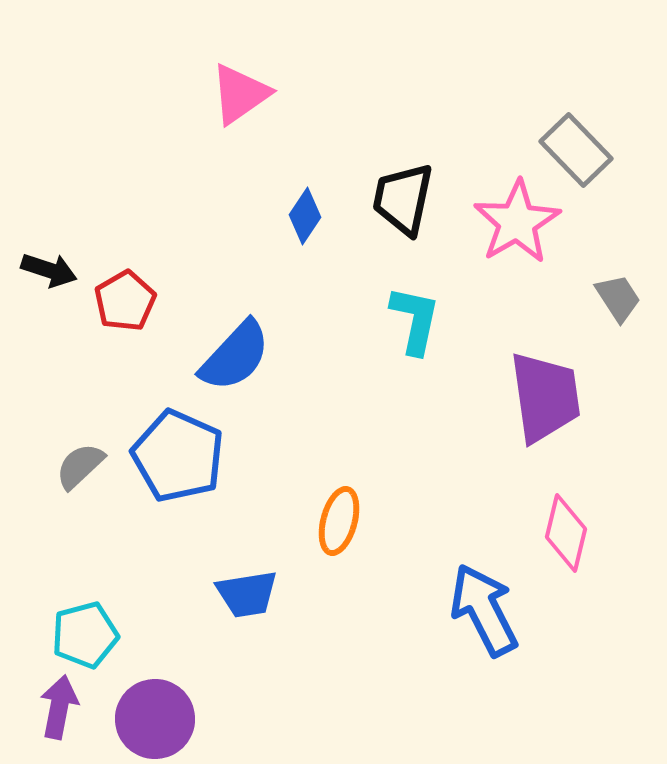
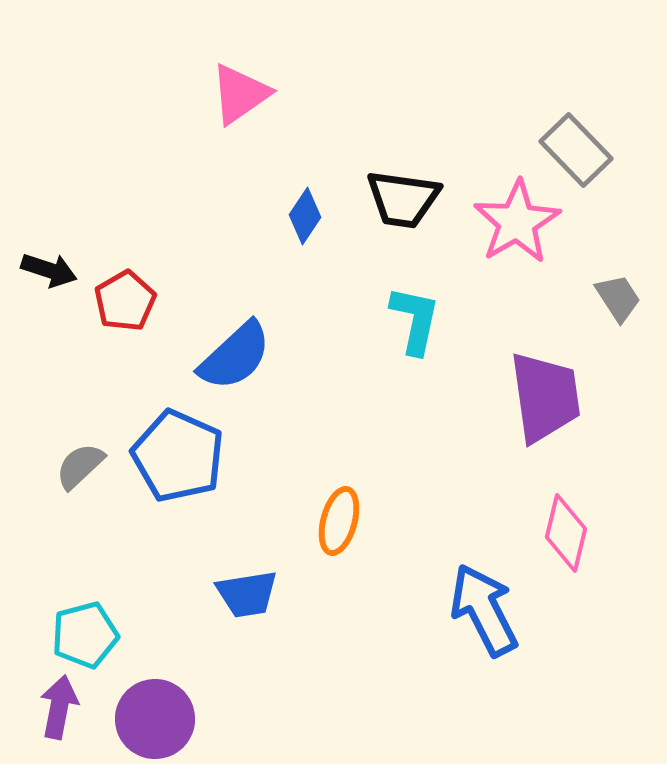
black trapezoid: rotated 94 degrees counterclockwise
blue semicircle: rotated 4 degrees clockwise
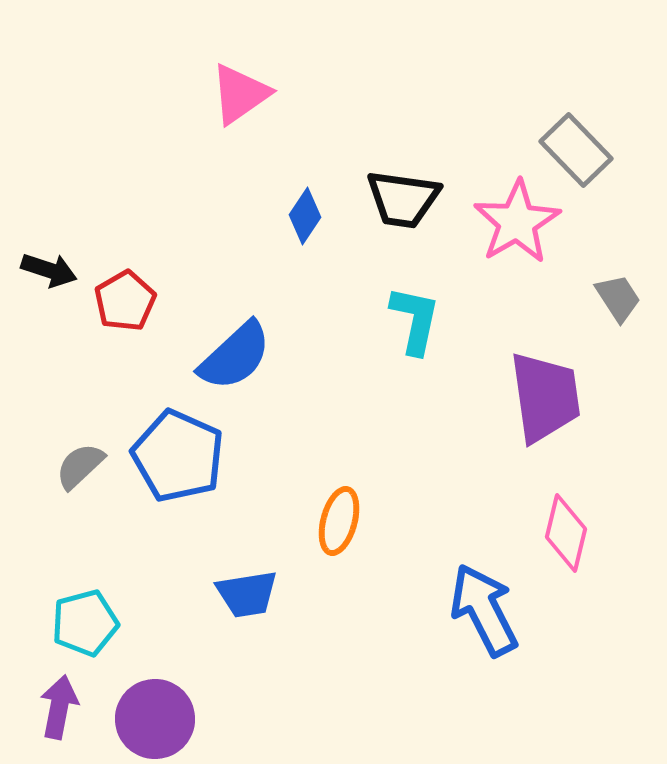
cyan pentagon: moved 12 px up
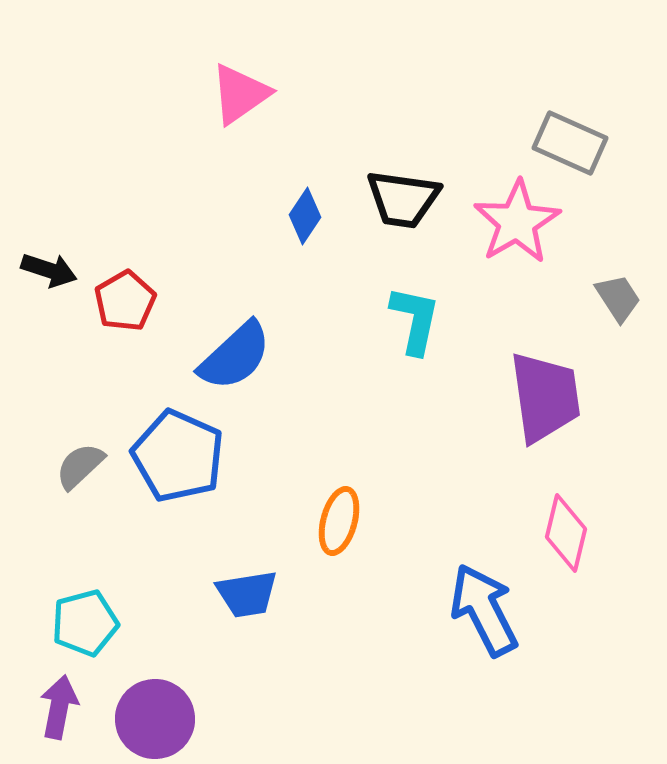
gray rectangle: moved 6 px left, 7 px up; rotated 22 degrees counterclockwise
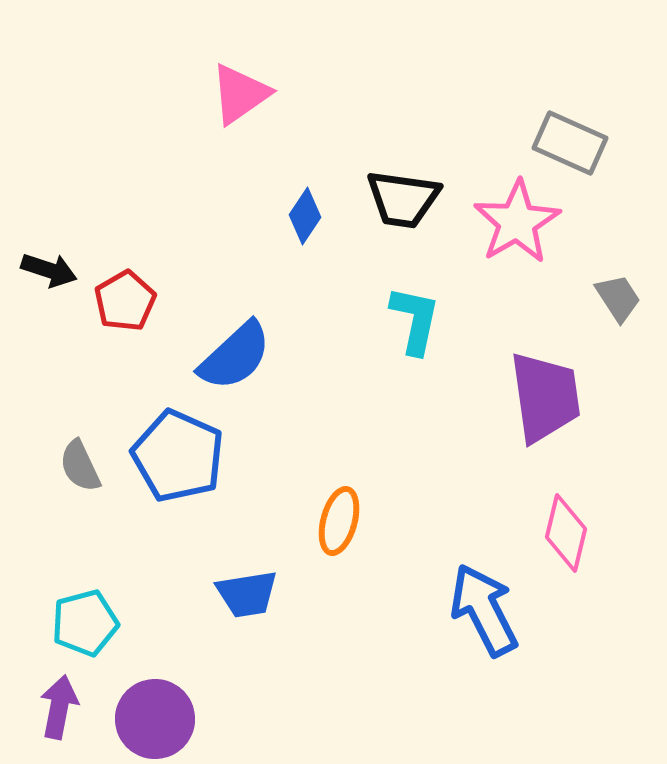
gray semicircle: rotated 72 degrees counterclockwise
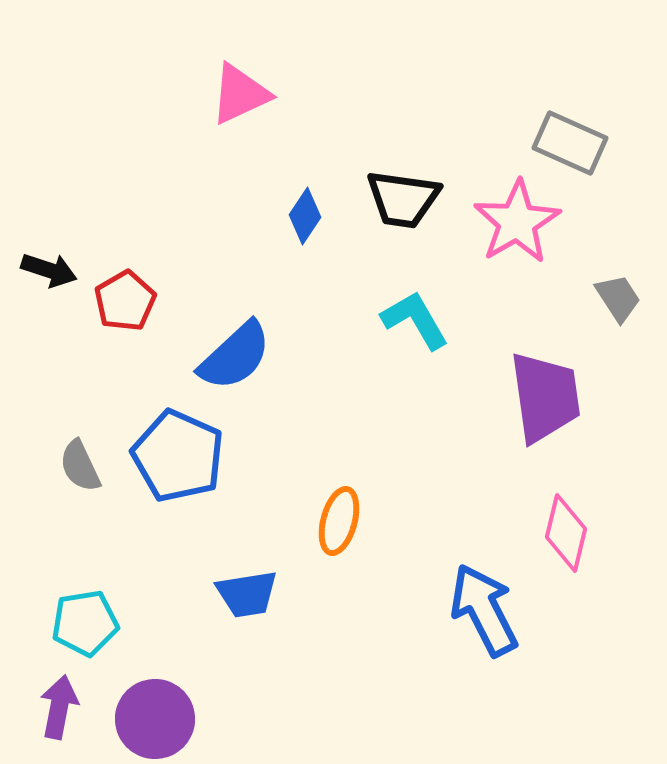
pink triangle: rotated 10 degrees clockwise
cyan L-shape: rotated 42 degrees counterclockwise
cyan pentagon: rotated 6 degrees clockwise
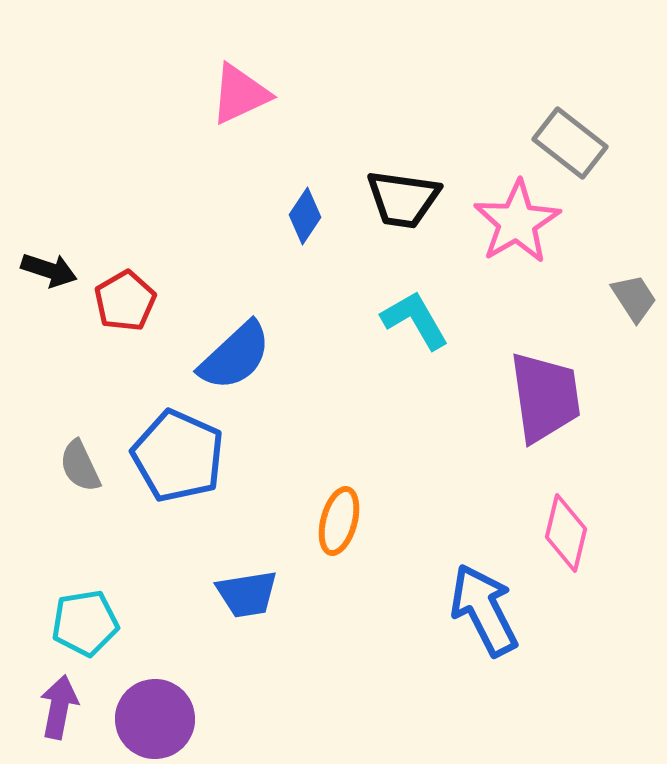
gray rectangle: rotated 14 degrees clockwise
gray trapezoid: moved 16 px right
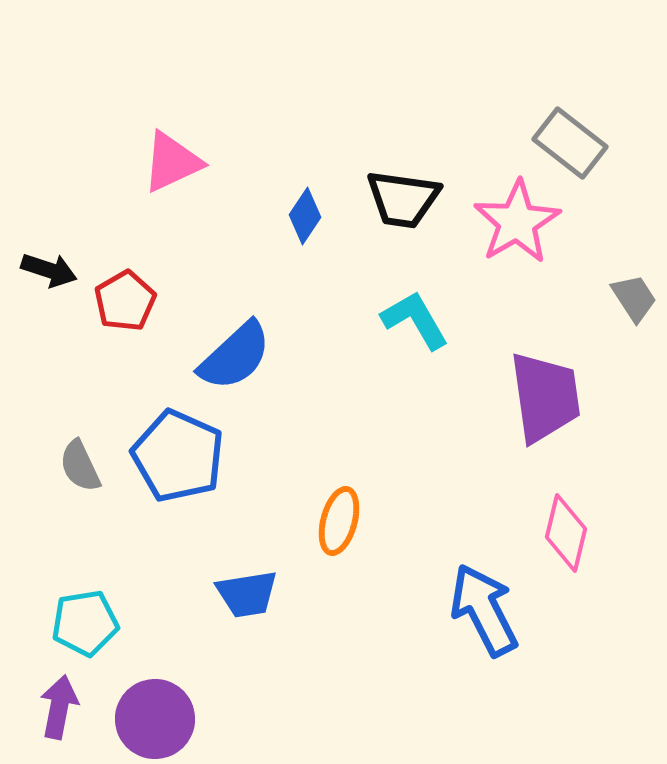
pink triangle: moved 68 px left, 68 px down
